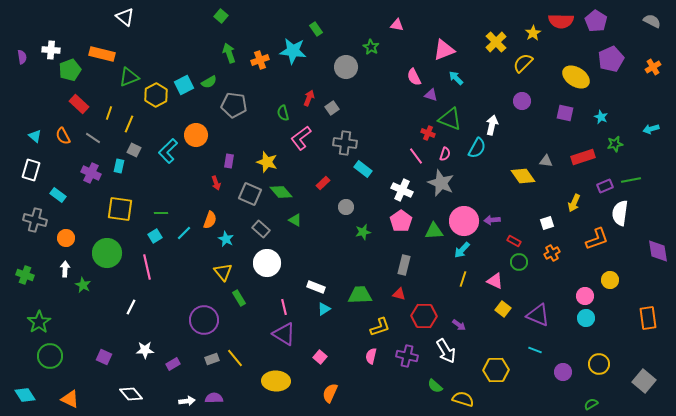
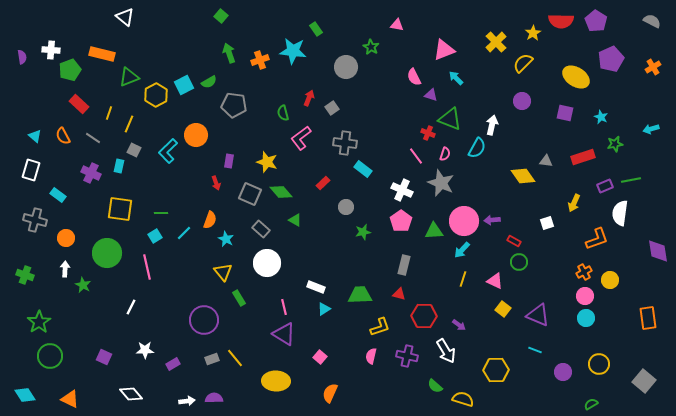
orange cross at (552, 253): moved 32 px right, 19 px down
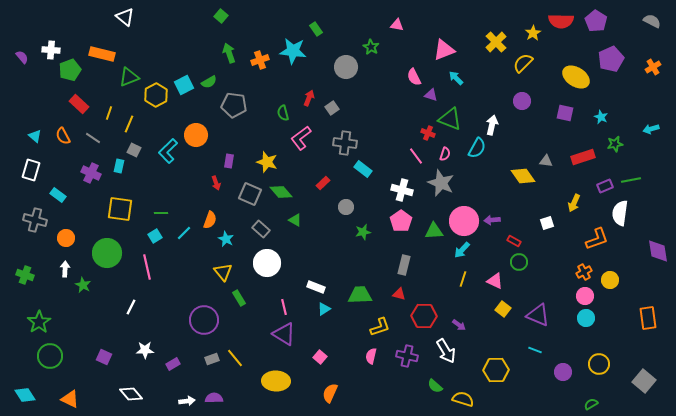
purple semicircle at (22, 57): rotated 32 degrees counterclockwise
white cross at (402, 190): rotated 10 degrees counterclockwise
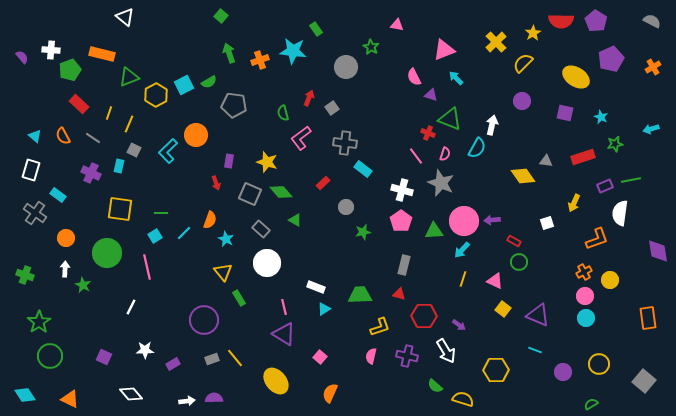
gray cross at (35, 220): moved 7 px up; rotated 20 degrees clockwise
yellow ellipse at (276, 381): rotated 48 degrees clockwise
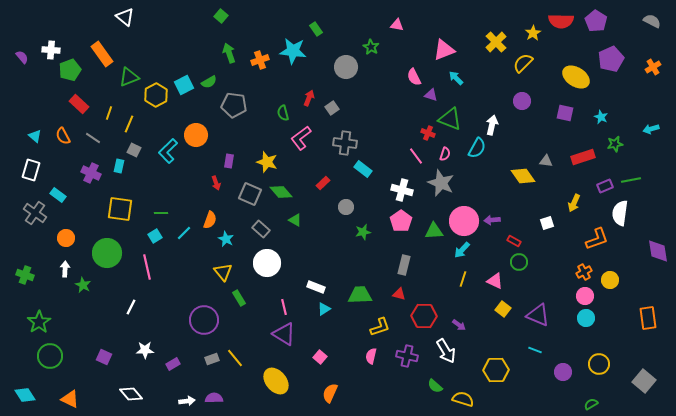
orange rectangle at (102, 54): rotated 40 degrees clockwise
